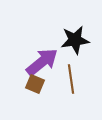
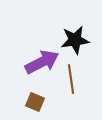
purple arrow: rotated 12 degrees clockwise
brown square: moved 18 px down
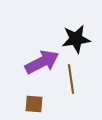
black star: moved 1 px right, 1 px up
brown square: moved 1 px left, 2 px down; rotated 18 degrees counterclockwise
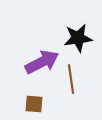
black star: moved 2 px right, 1 px up
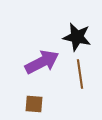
black star: moved 1 px left, 1 px up; rotated 20 degrees clockwise
brown line: moved 9 px right, 5 px up
